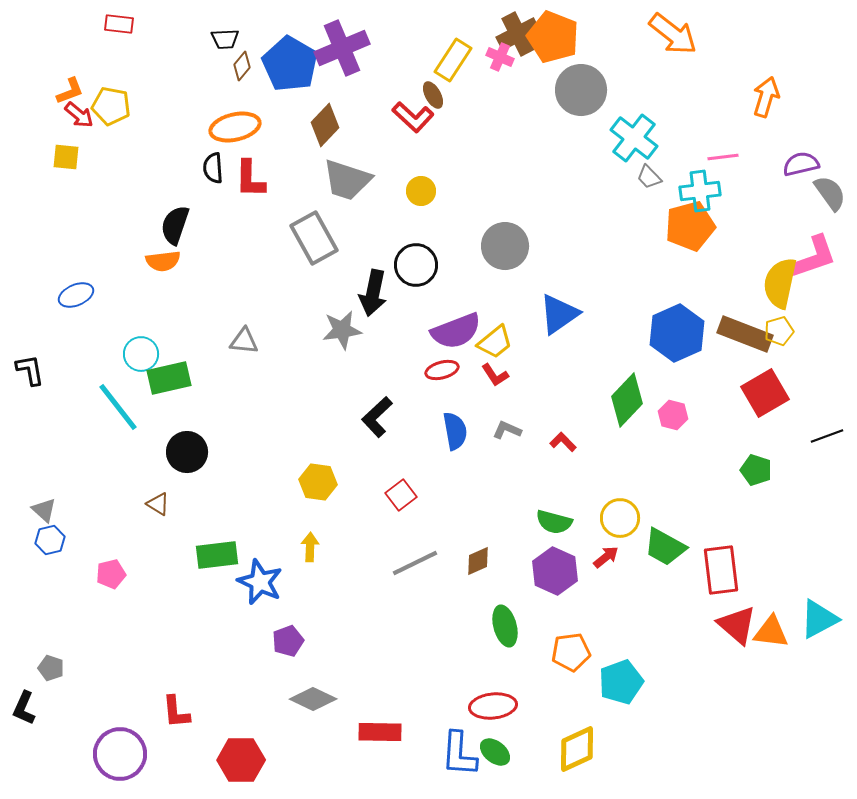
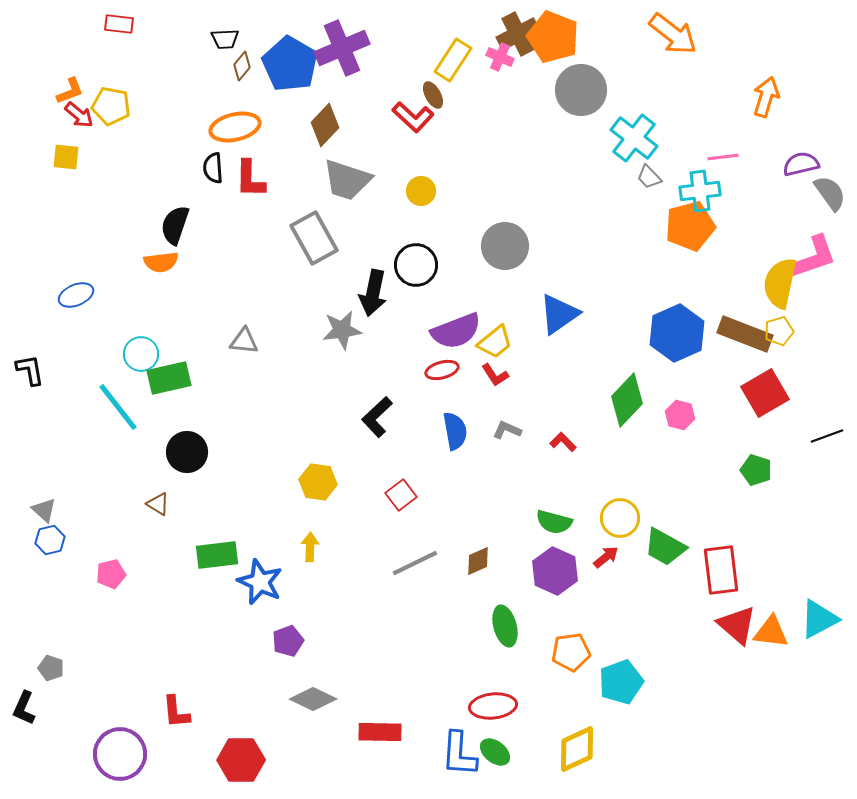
orange semicircle at (163, 261): moved 2 px left, 1 px down
pink hexagon at (673, 415): moved 7 px right
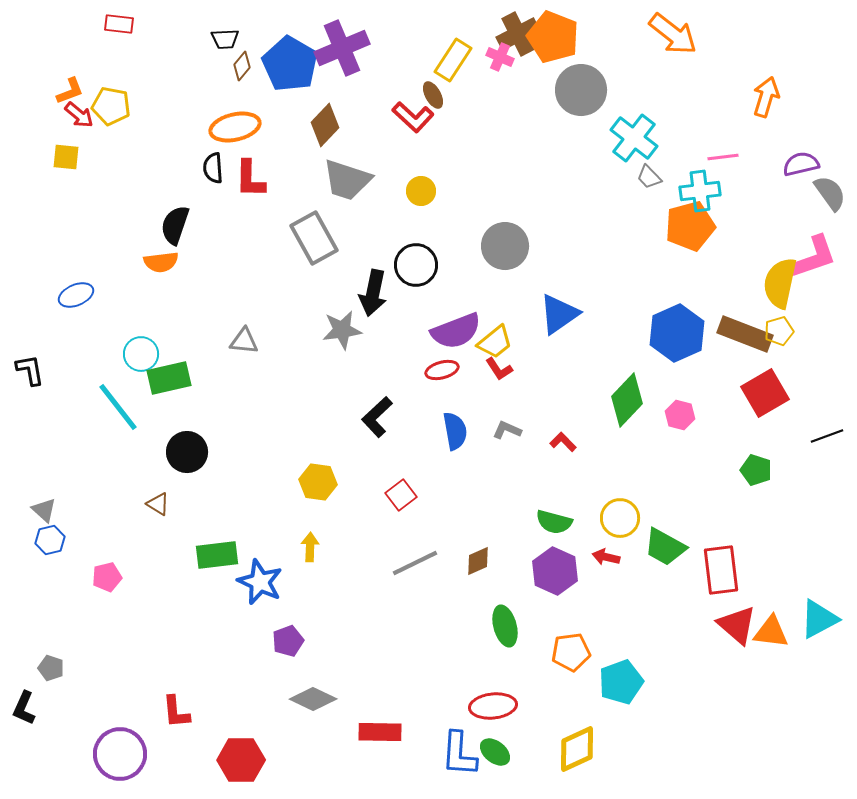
red L-shape at (495, 375): moved 4 px right, 6 px up
red arrow at (606, 557): rotated 128 degrees counterclockwise
pink pentagon at (111, 574): moved 4 px left, 3 px down
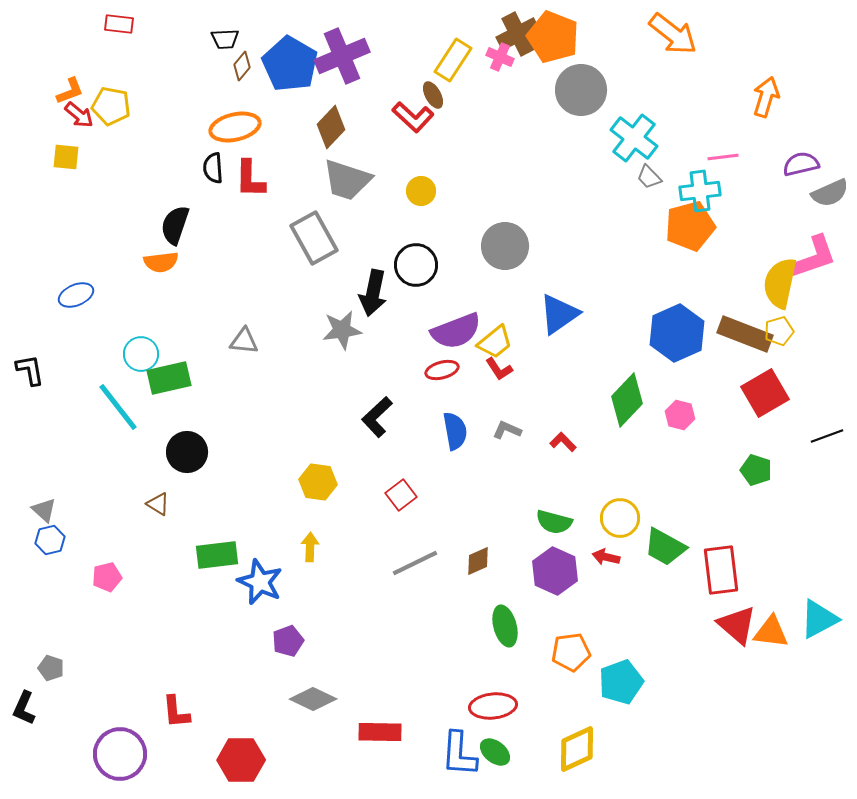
purple cross at (342, 48): moved 8 px down
brown diamond at (325, 125): moved 6 px right, 2 px down
gray semicircle at (830, 193): rotated 102 degrees clockwise
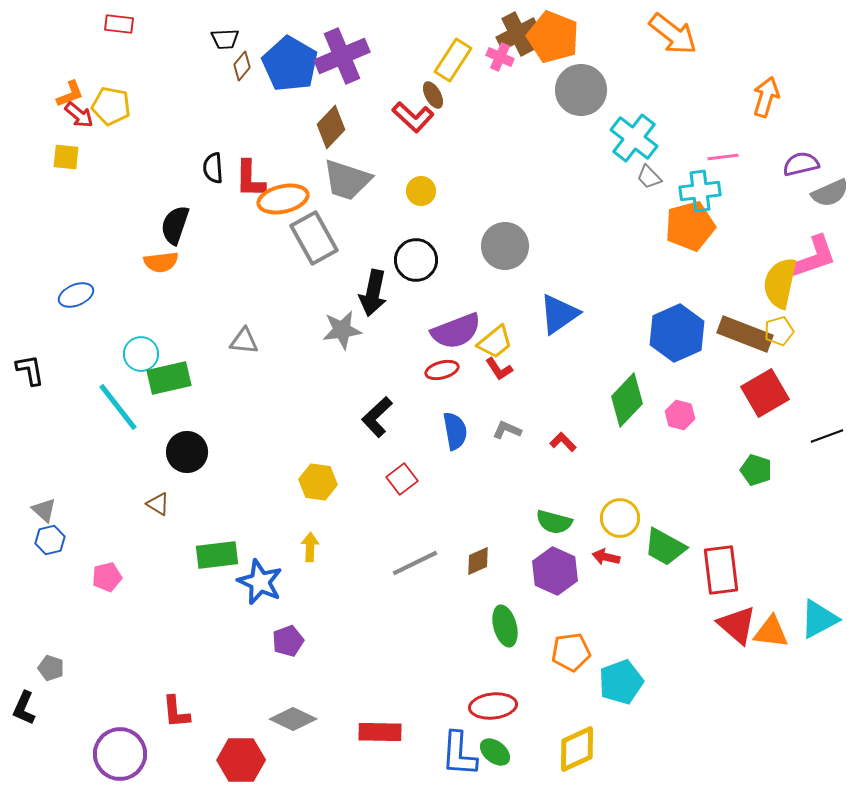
orange L-shape at (70, 91): moved 3 px down
orange ellipse at (235, 127): moved 48 px right, 72 px down
black circle at (416, 265): moved 5 px up
red square at (401, 495): moved 1 px right, 16 px up
gray diamond at (313, 699): moved 20 px left, 20 px down
